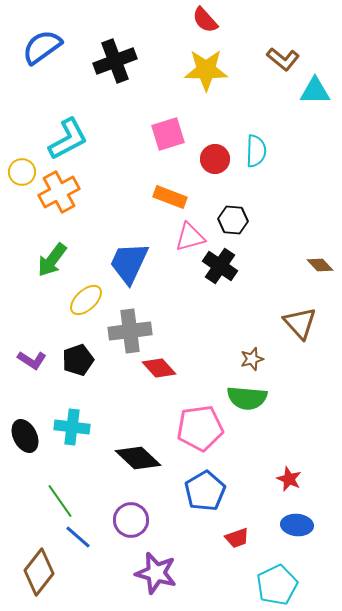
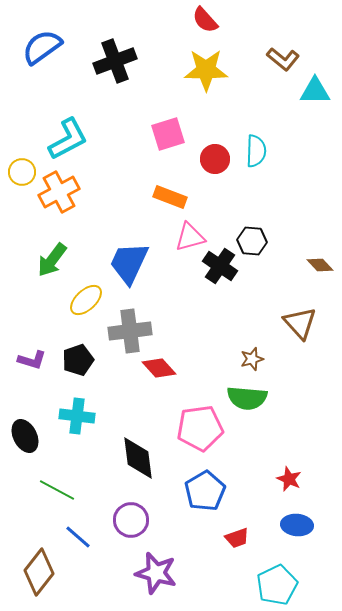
black hexagon at (233, 220): moved 19 px right, 21 px down
purple L-shape at (32, 360): rotated 16 degrees counterclockwise
cyan cross at (72, 427): moved 5 px right, 11 px up
black diamond at (138, 458): rotated 39 degrees clockwise
green line at (60, 501): moved 3 px left, 11 px up; rotated 27 degrees counterclockwise
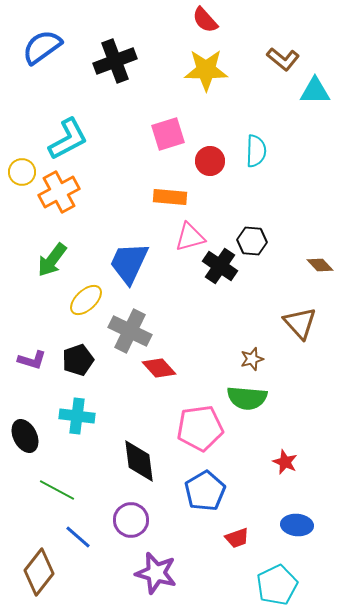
red circle at (215, 159): moved 5 px left, 2 px down
orange rectangle at (170, 197): rotated 16 degrees counterclockwise
gray cross at (130, 331): rotated 33 degrees clockwise
black diamond at (138, 458): moved 1 px right, 3 px down
red star at (289, 479): moved 4 px left, 17 px up
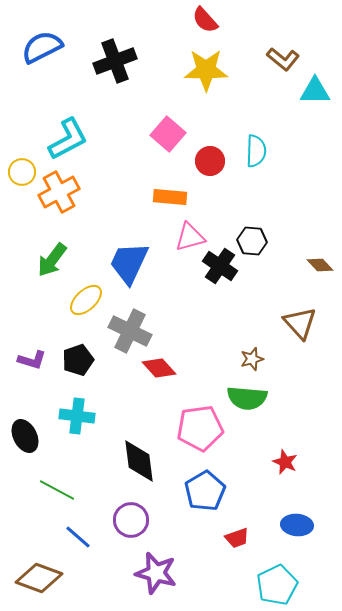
blue semicircle at (42, 47): rotated 9 degrees clockwise
pink square at (168, 134): rotated 32 degrees counterclockwise
brown diamond at (39, 572): moved 6 px down; rotated 72 degrees clockwise
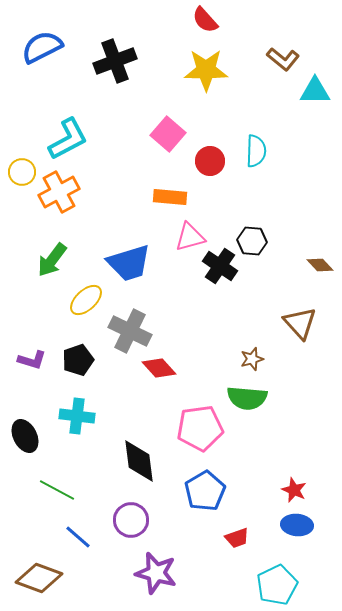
blue trapezoid at (129, 263): rotated 132 degrees counterclockwise
red star at (285, 462): moved 9 px right, 28 px down
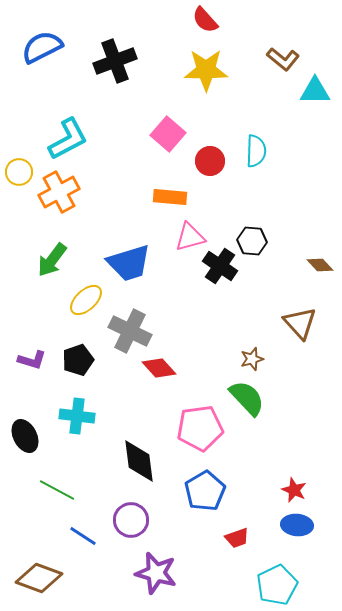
yellow circle at (22, 172): moved 3 px left
green semicircle at (247, 398): rotated 138 degrees counterclockwise
blue line at (78, 537): moved 5 px right, 1 px up; rotated 8 degrees counterclockwise
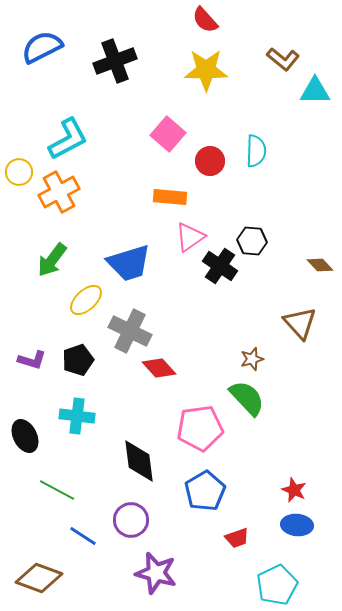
pink triangle at (190, 237): rotated 20 degrees counterclockwise
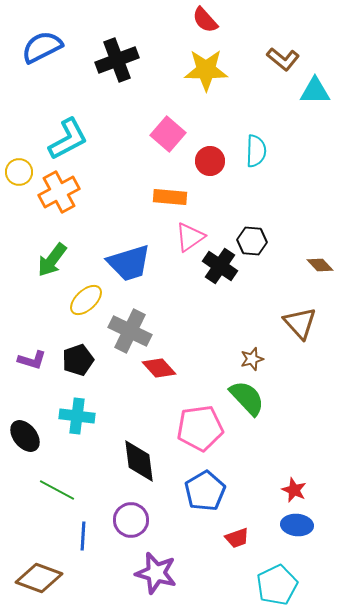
black cross at (115, 61): moved 2 px right, 1 px up
black ellipse at (25, 436): rotated 12 degrees counterclockwise
blue line at (83, 536): rotated 60 degrees clockwise
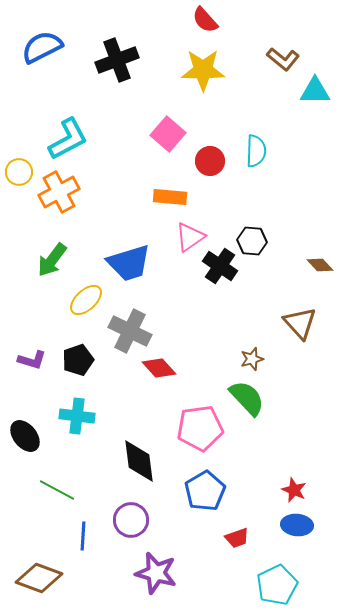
yellow star at (206, 70): moved 3 px left
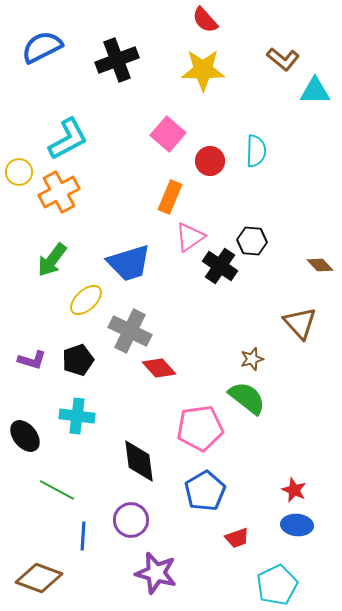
orange rectangle at (170, 197): rotated 72 degrees counterclockwise
green semicircle at (247, 398): rotated 9 degrees counterclockwise
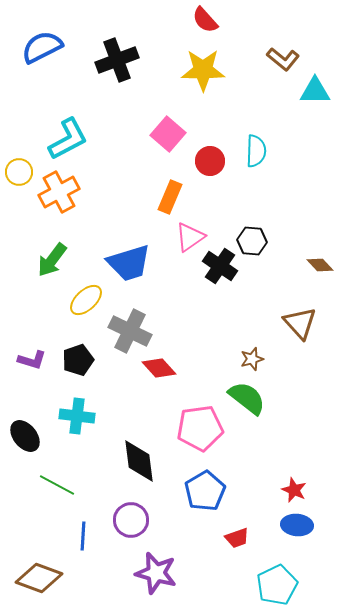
green line at (57, 490): moved 5 px up
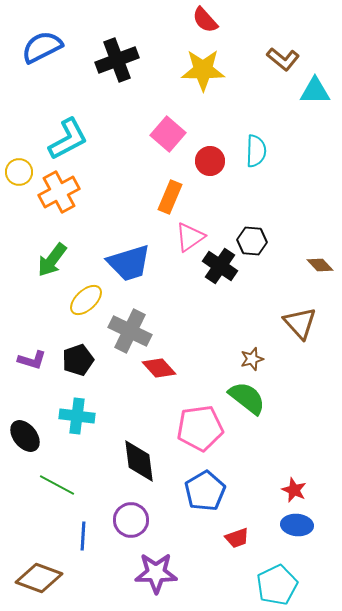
purple star at (156, 573): rotated 15 degrees counterclockwise
